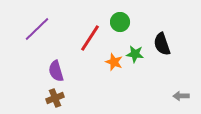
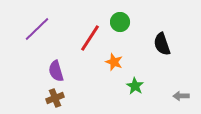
green star: moved 32 px down; rotated 24 degrees clockwise
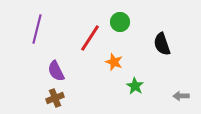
purple line: rotated 32 degrees counterclockwise
purple semicircle: rotated 10 degrees counterclockwise
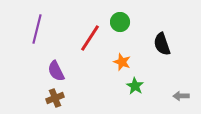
orange star: moved 8 px right
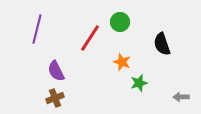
green star: moved 4 px right, 3 px up; rotated 24 degrees clockwise
gray arrow: moved 1 px down
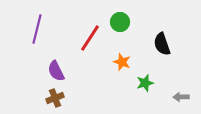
green star: moved 6 px right
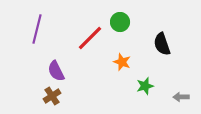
red line: rotated 12 degrees clockwise
green star: moved 3 px down
brown cross: moved 3 px left, 2 px up; rotated 12 degrees counterclockwise
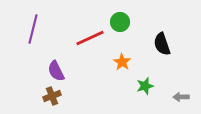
purple line: moved 4 px left
red line: rotated 20 degrees clockwise
orange star: rotated 12 degrees clockwise
brown cross: rotated 12 degrees clockwise
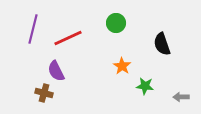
green circle: moved 4 px left, 1 px down
red line: moved 22 px left
orange star: moved 4 px down
green star: rotated 24 degrees clockwise
brown cross: moved 8 px left, 3 px up; rotated 36 degrees clockwise
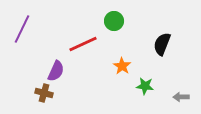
green circle: moved 2 px left, 2 px up
purple line: moved 11 px left; rotated 12 degrees clockwise
red line: moved 15 px right, 6 px down
black semicircle: rotated 40 degrees clockwise
purple semicircle: rotated 130 degrees counterclockwise
